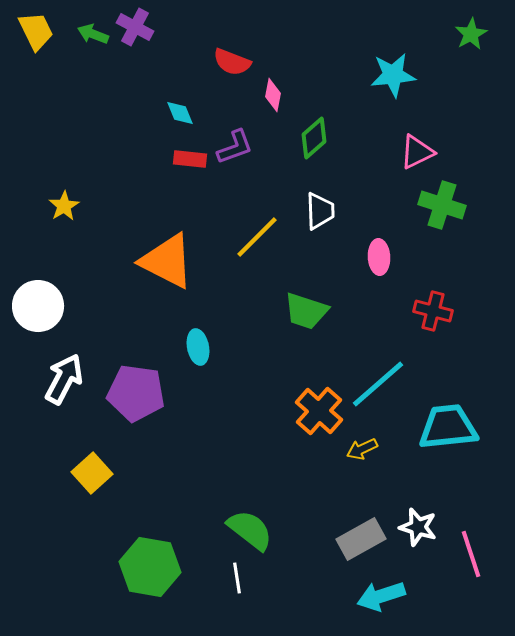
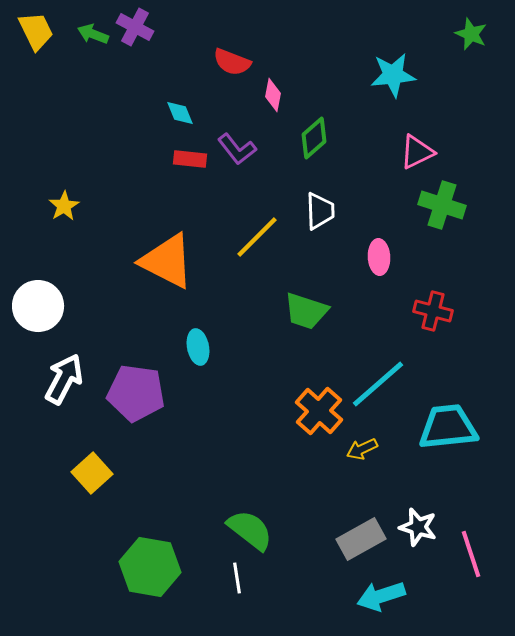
green star: rotated 20 degrees counterclockwise
purple L-shape: moved 2 px right, 2 px down; rotated 72 degrees clockwise
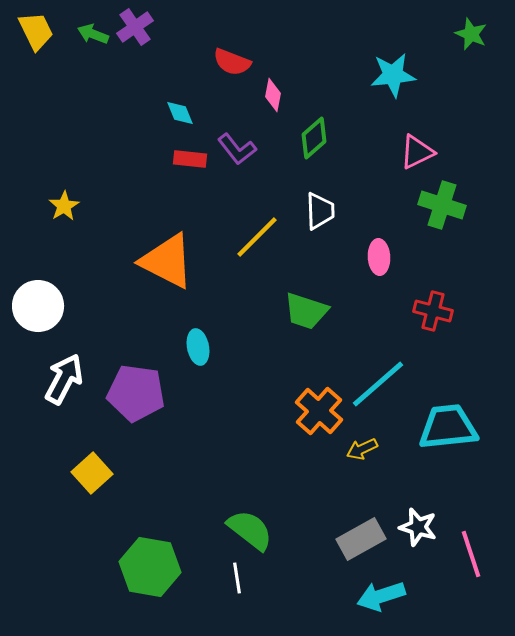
purple cross: rotated 27 degrees clockwise
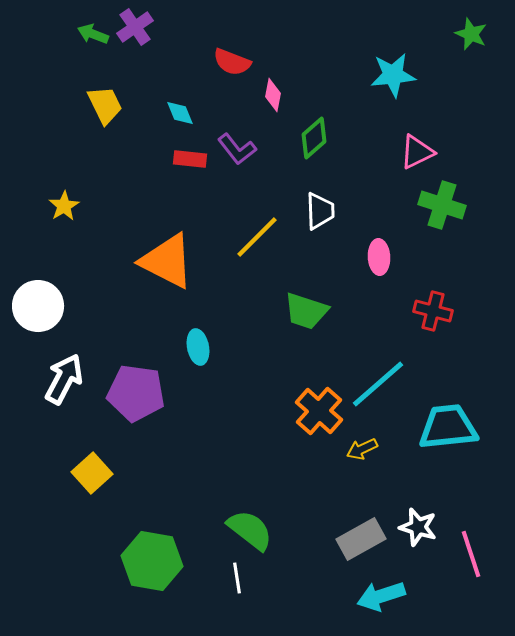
yellow trapezoid: moved 69 px right, 74 px down
green hexagon: moved 2 px right, 6 px up
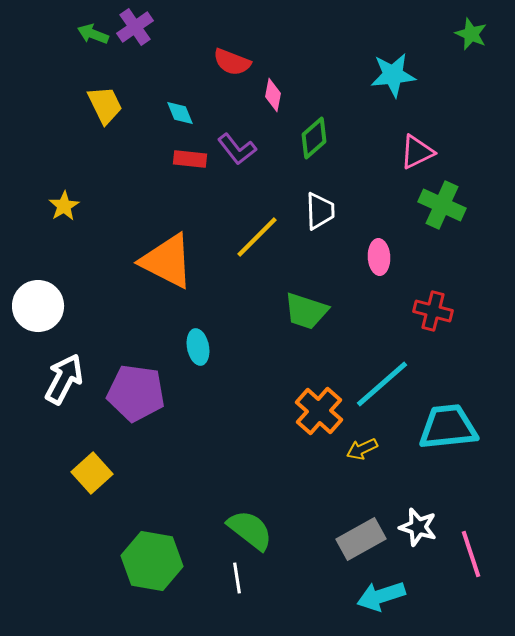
green cross: rotated 6 degrees clockwise
cyan line: moved 4 px right
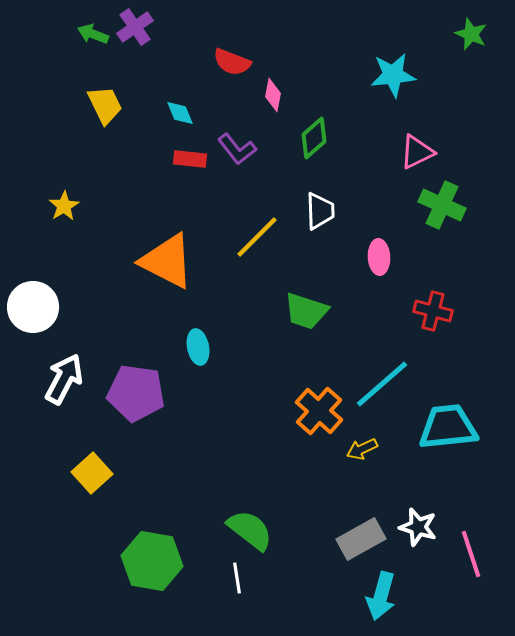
white circle: moved 5 px left, 1 px down
cyan arrow: rotated 57 degrees counterclockwise
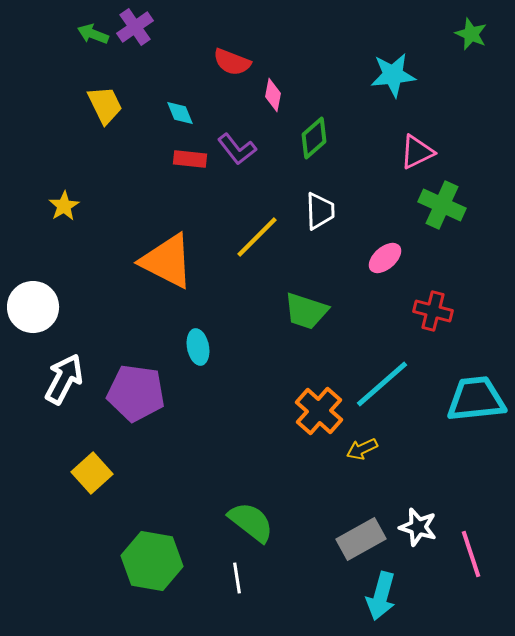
pink ellipse: moved 6 px right, 1 px down; rotated 52 degrees clockwise
cyan trapezoid: moved 28 px right, 28 px up
green semicircle: moved 1 px right, 8 px up
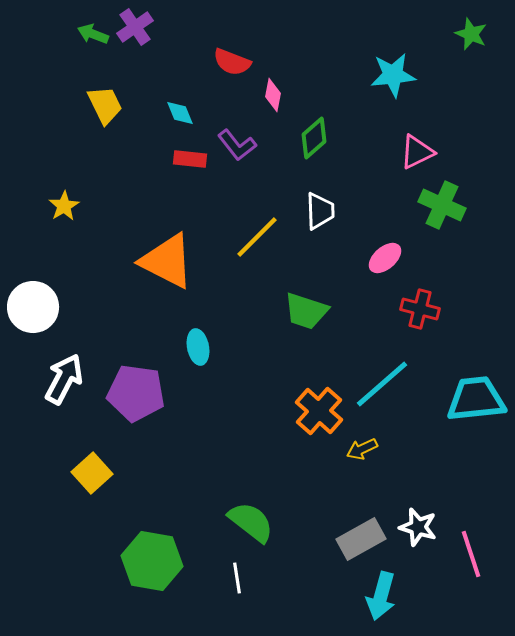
purple L-shape: moved 4 px up
red cross: moved 13 px left, 2 px up
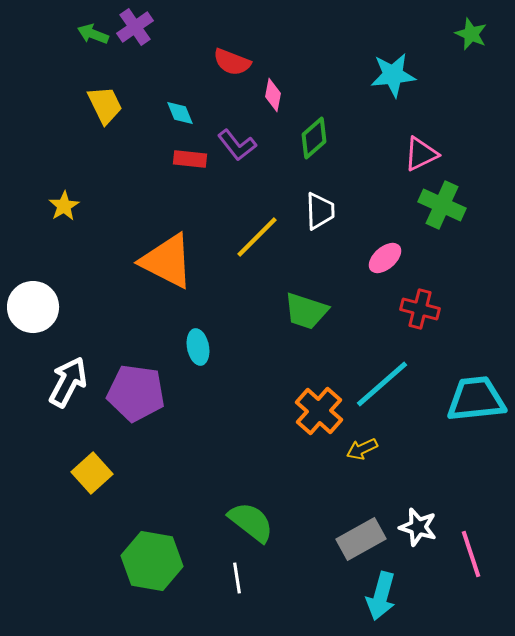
pink triangle: moved 4 px right, 2 px down
white arrow: moved 4 px right, 3 px down
